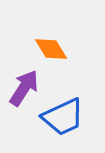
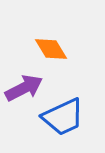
purple arrow: rotated 30 degrees clockwise
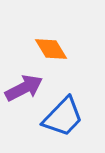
blue trapezoid: rotated 21 degrees counterclockwise
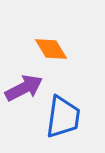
blue trapezoid: rotated 36 degrees counterclockwise
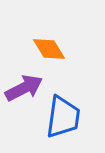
orange diamond: moved 2 px left
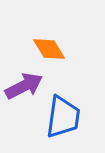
purple arrow: moved 2 px up
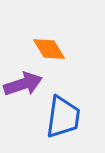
purple arrow: moved 1 px left, 2 px up; rotated 9 degrees clockwise
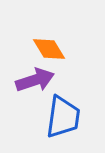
purple arrow: moved 12 px right, 4 px up
